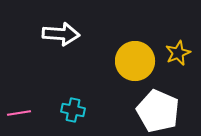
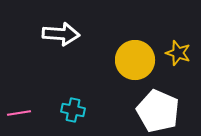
yellow star: rotated 30 degrees counterclockwise
yellow circle: moved 1 px up
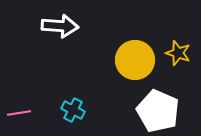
white arrow: moved 1 px left, 8 px up
cyan cross: rotated 15 degrees clockwise
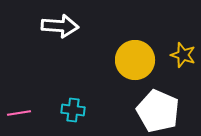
yellow star: moved 5 px right, 2 px down
cyan cross: rotated 20 degrees counterclockwise
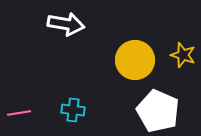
white arrow: moved 6 px right, 2 px up; rotated 6 degrees clockwise
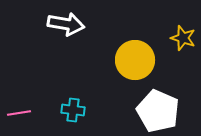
yellow star: moved 17 px up
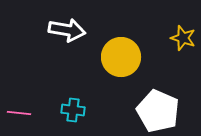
white arrow: moved 1 px right, 6 px down
yellow circle: moved 14 px left, 3 px up
pink line: rotated 15 degrees clockwise
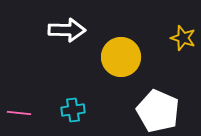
white arrow: rotated 9 degrees counterclockwise
cyan cross: rotated 15 degrees counterclockwise
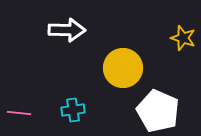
yellow circle: moved 2 px right, 11 px down
